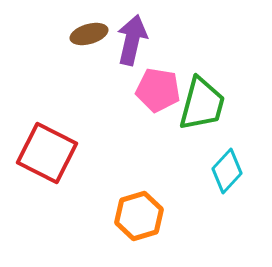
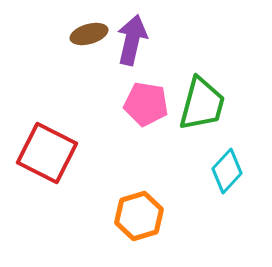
pink pentagon: moved 12 px left, 14 px down
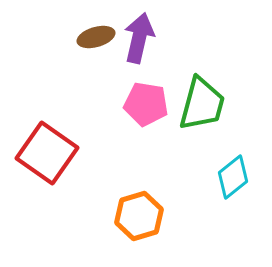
brown ellipse: moved 7 px right, 3 px down
purple arrow: moved 7 px right, 2 px up
red square: rotated 8 degrees clockwise
cyan diamond: moved 6 px right, 6 px down; rotated 9 degrees clockwise
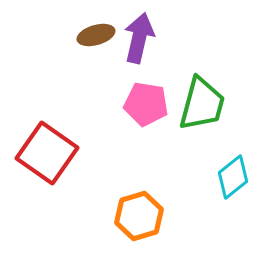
brown ellipse: moved 2 px up
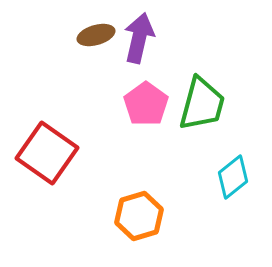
pink pentagon: rotated 27 degrees clockwise
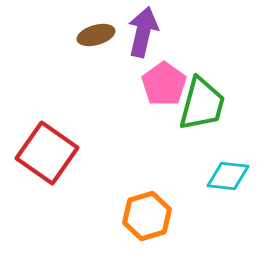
purple arrow: moved 4 px right, 6 px up
pink pentagon: moved 18 px right, 20 px up
cyan diamond: moved 5 px left, 1 px up; rotated 45 degrees clockwise
orange hexagon: moved 8 px right
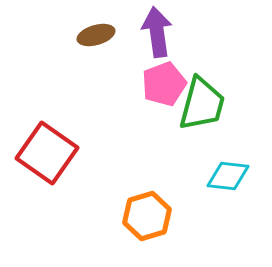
purple arrow: moved 14 px right; rotated 21 degrees counterclockwise
pink pentagon: rotated 15 degrees clockwise
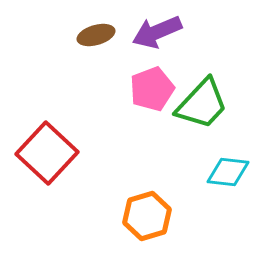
purple arrow: rotated 105 degrees counterclockwise
pink pentagon: moved 12 px left, 5 px down
green trapezoid: rotated 28 degrees clockwise
red square: rotated 8 degrees clockwise
cyan diamond: moved 4 px up
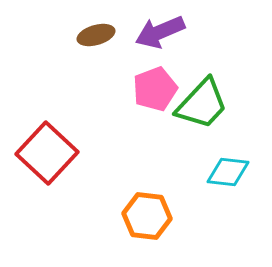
purple arrow: moved 3 px right
pink pentagon: moved 3 px right
orange hexagon: rotated 24 degrees clockwise
